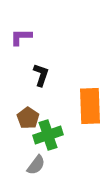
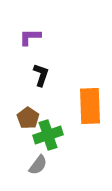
purple L-shape: moved 9 px right
gray semicircle: moved 2 px right
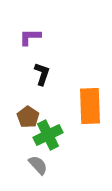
black L-shape: moved 1 px right, 1 px up
brown pentagon: moved 1 px up
green cross: rotated 8 degrees counterclockwise
gray semicircle: rotated 80 degrees counterclockwise
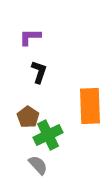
black L-shape: moved 3 px left, 2 px up
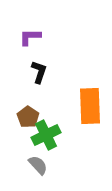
green cross: moved 2 px left
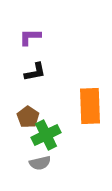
black L-shape: moved 4 px left; rotated 60 degrees clockwise
gray semicircle: moved 2 px right, 2 px up; rotated 120 degrees clockwise
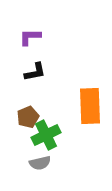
brown pentagon: rotated 15 degrees clockwise
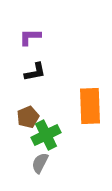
gray semicircle: rotated 130 degrees clockwise
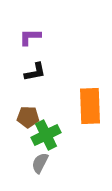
brown pentagon: rotated 25 degrees clockwise
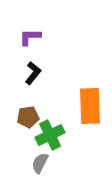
black L-shape: moved 2 px left, 1 px down; rotated 40 degrees counterclockwise
brown pentagon: rotated 10 degrees counterclockwise
green cross: moved 4 px right
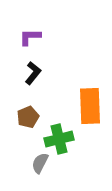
brown pentagon: rotated 15 degrees counterclockwise
green cross: moved 9 px right, 4 px down; rotated 12 degrees clockwise
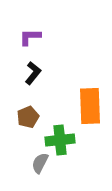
green cross: moved 1 px right, 1 px down; rotated 8 degrees clockwise
